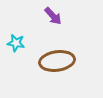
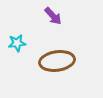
cyan star: moved 1 px right; rotated 18 degrees counterclockwise
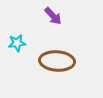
brown ellipse: rotated 12 degrees clockwise
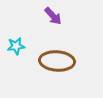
cyan star: moved 1 px left, 3 px down
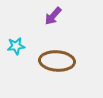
purple arrow: rotated 84 degrees clockwise
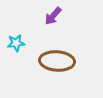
cyan star: moved 3 px up
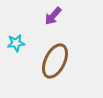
brown ellipse: moved 2 px left; rotated 68 degrees counterclockwise
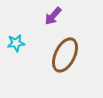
brown ellipse: moved 10 px right, 6 px up
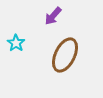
cyan star: rotated 30 degrees counterclockwise
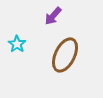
cyan star: moved 1 px right, 1 px down
